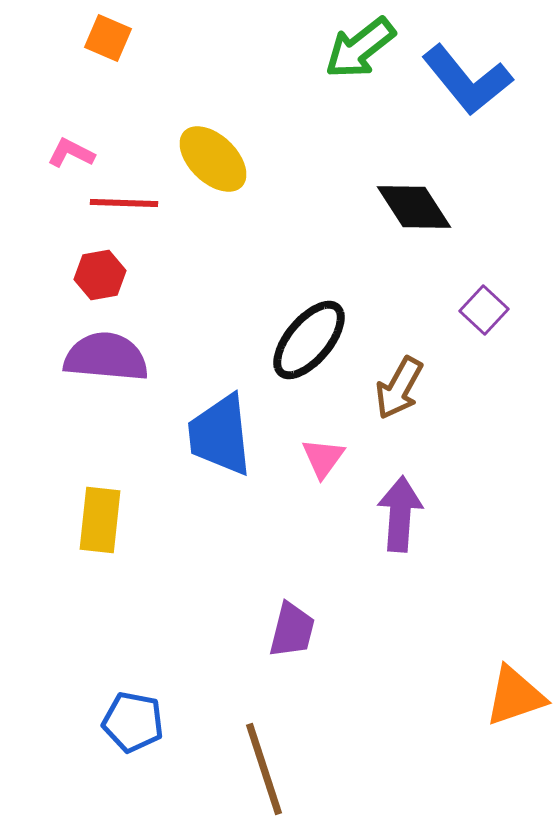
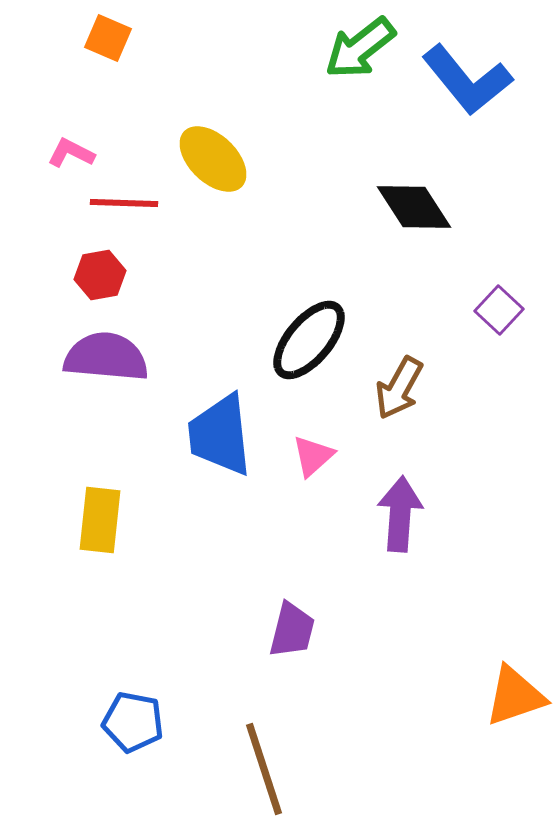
purple square: moved 15 px right
pink triangle: moved 10 px left, 2 px up; rotated 12 degrees clockwise
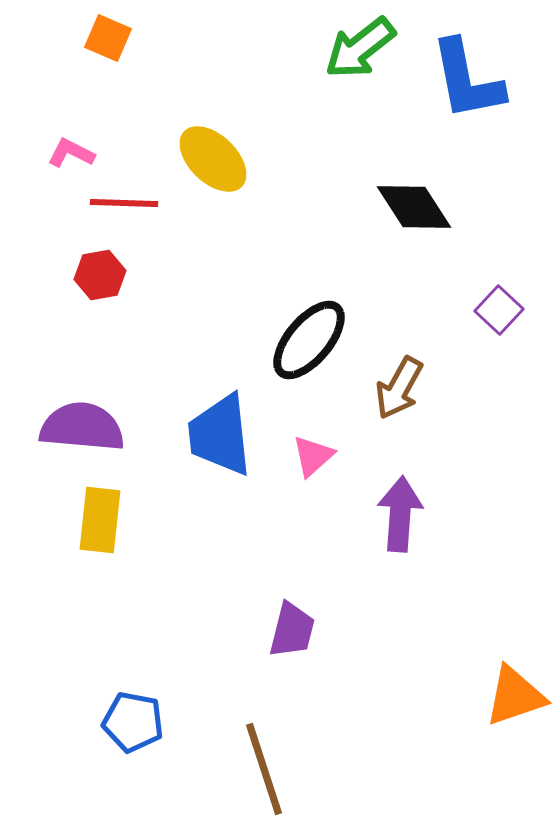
blue L-shape: rotated 28 degrees clockwise
purple semicircle: moved 24 px left, 70 px down
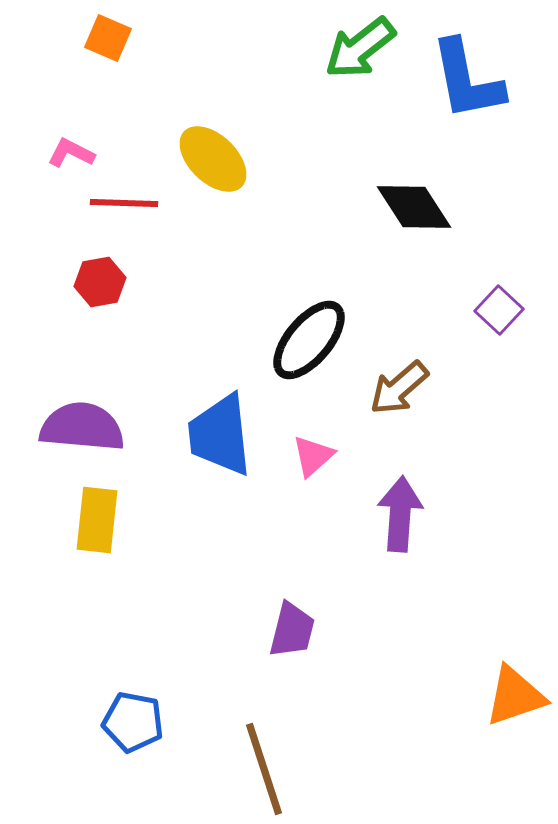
red hexagon: moved 7 px down
brown arrow: rotated 20 degrees clockwise
yellow rectangle: moved 3 px left
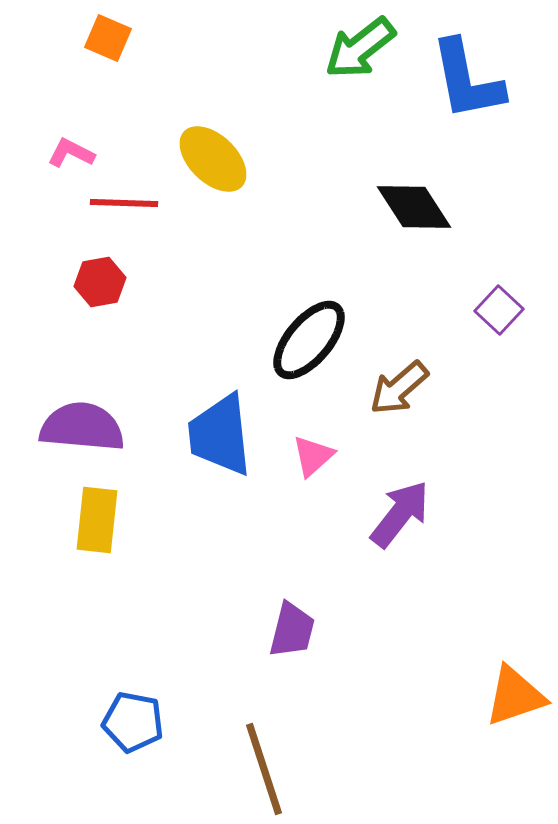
purple arrow: rotated 34 degrees clockwise
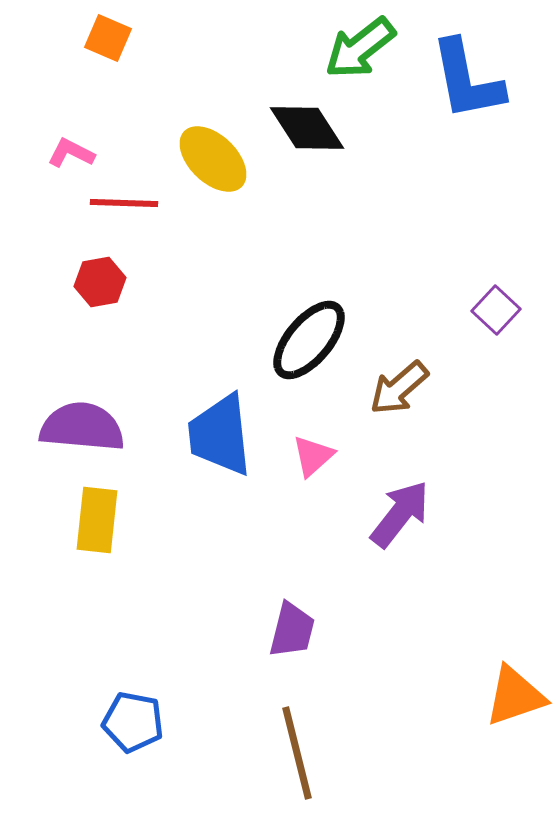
black diamond: moved 107 px left, 79 px up
purple square: moved 3 px left
brown line: moved 33 px right, 16 px up; rotated 4 degrees clockwise
